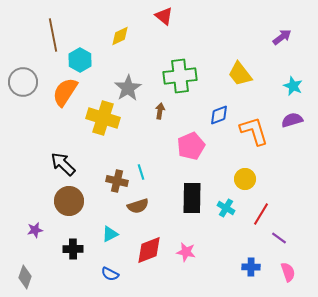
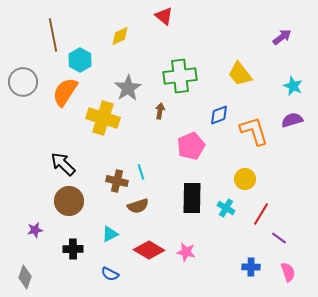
red diamond: rotated 52 degrees clockwise
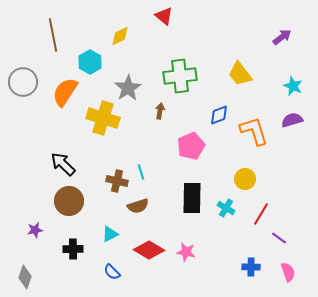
cyan hexagon: moved 10 px right, 2 px down
blue semicircle: moved 2 px right, 2 px up; rotated 18 degrees clockwise
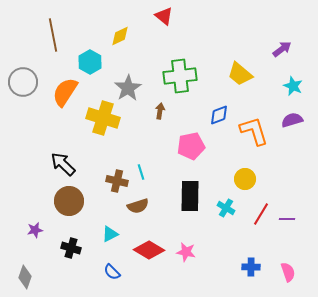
purple arrow: moved 12 px down
yellow trapezoid: rotated 12 degrees counterclockwise
pink pentagon: rotated 12 degrees clockwise
black rectangle: moved 2 px left, 2 px up
purple line: moved 8 px right, 19 px up; rotated 35 degrees counterclockwise
black cross: moved 2 px left, 1 px up; rotated 18 degrees clockwise
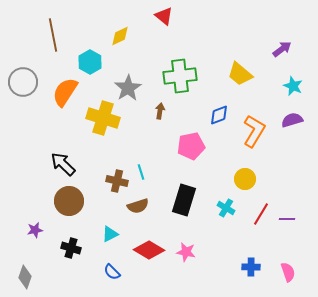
orange L-shape: rotated 48 degrees clockwise
black rectangle: moved 6 px left, 4 px down; rotated 16 degrees clockwise
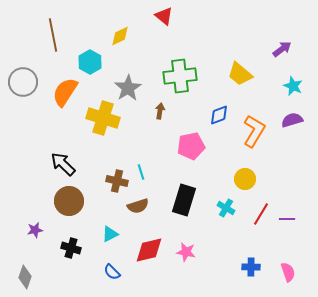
red diamond: rotated 44 degrees counterclockwise
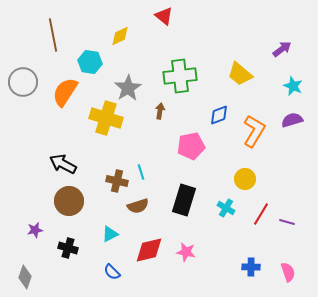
cyan hexagon: rotated 20 degrees counterclockwise
yellow cross: moved 3 px right
black arrow: rotated 16 degrees counterclockwise
purple line: moved 3 px down; rotated 14 degrees clockwise
black cross: moved 3 px left
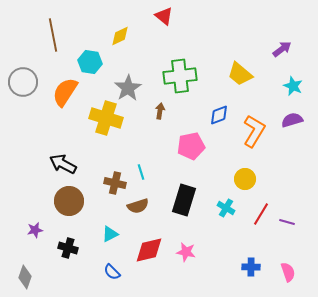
brown cross: moved 2 px left, 2 px down
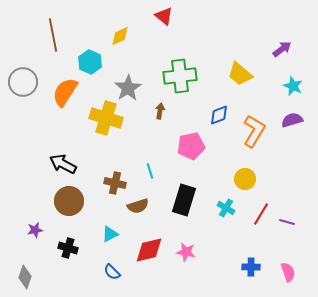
cyan hexagon: rotated 15 degrees clockwise
cyan line: moved 9 px right, 1 px up
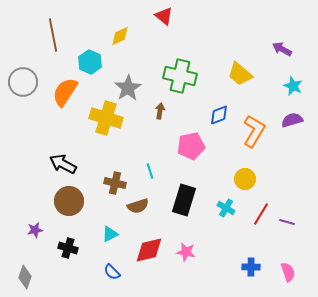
purple arrow: rotated 114 degrees counterclockwise
green cross: rotated 20 degrees clockwise
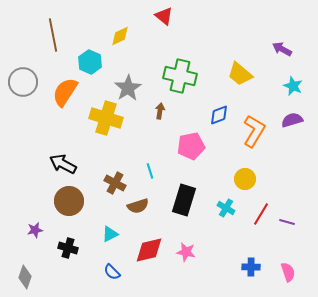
brown cross: rotated 15 degrees clockwise
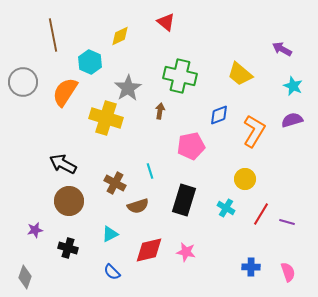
red triangle: moved 2 px right, 6 px down
